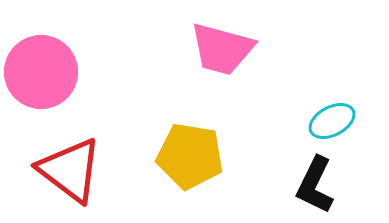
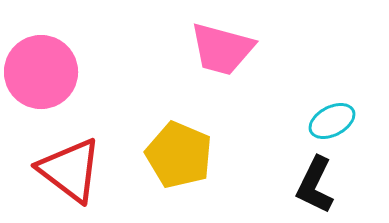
yellow pentagon: moved 11 px left, 1 px up; rotated 14 degrees clockwise
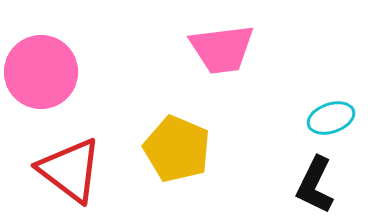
pink trapezoid: rotated 22 degrees counterclockwise
cyan ellipse: moved 1 px left, 3 px up; rotated 9 degrees clockwise
yellow pentagon: moved 2 px left, 6 px up
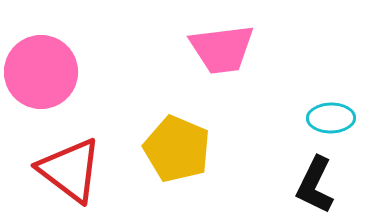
cyan ellipse: rotated 18 degrees clockwise
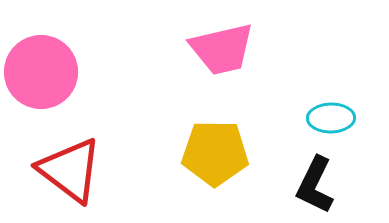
pink trapezoid: rotated 6 degrees counterclockwise
yellow pentagon: moved 38 px right, 4 px down; rotated 22 degrees counterclockwise
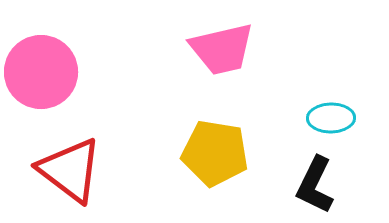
yellow pentagon: rotated 8 degrees clockwise
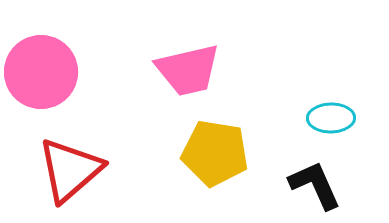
pink trapezoid: moved 34 px left, 21 px down
red triangle: rotated 42 degrees clockwise
black L-shape: rotated 130 degrees clockwise
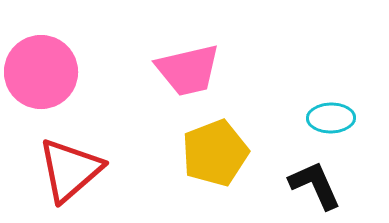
yellow pentagon: rotated 30 degrees counterclockwise
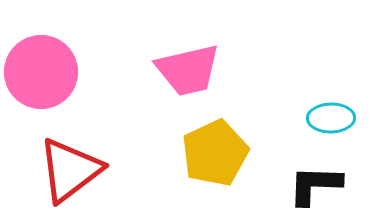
yellow pentagon: rotated 4 degrees counterclockwise
red triangle: rotated 4 degrees clockwise
black L-shape: rotated 64 degrees counterclockwise
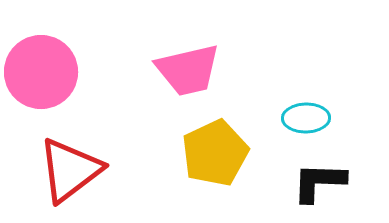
cyan ellipse: moved 25 px left
black L-shape: moved 4 px right, 3 px up
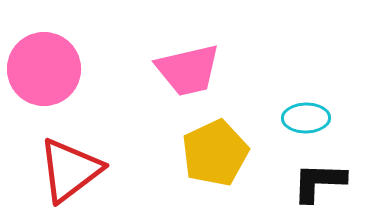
pink circle: moved 3 px right, 3 px up
